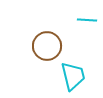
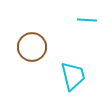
brown circle: moved 15 px left, 1 px down
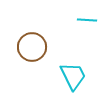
cyan trapezoid: rotated 12 degrees counterclockwise
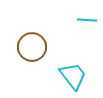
cyan trapezoid: rotated 12 degrees counterclockwise
